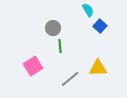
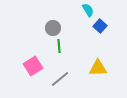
green line: moved 1 px left
gray line: moved 10 px left
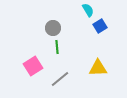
blue square: rotated 16 degrees clockwise
green line: moved 2 px left, 1 px down
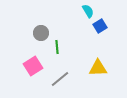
cyan semicircle: moved 1 px down
gray circle: moved 12 px left, 5 px down
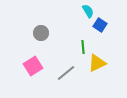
blue square: moved 1 px up; rotated 24 degrees counterclockwise
green line: moved 26 px right
yellow triangle: moved 1 px left, 5 px up; rotated 24 degrees counterclockwise
gray line: moved 6 px right, 6 px up
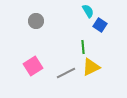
gray circle: moved 5 px left, 12 px up
yellow triangle: moved 6 px left, 4 px down
gray line: rotated 12 degrees clockwise
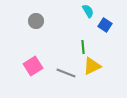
blue square: moved 5 px right
yellow triangle: moved 1 px right, 1 px up
gray line: rotated 48 degrees clockwise
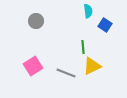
cyan semicircle: rotated 24 degrees clockwise
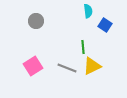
gray line: moved 1 px right, 5 px up
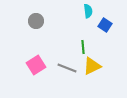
pink square: moved 3 px right, 1 px up
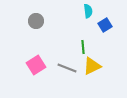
blue square: rotated 24 degrees clockwise
